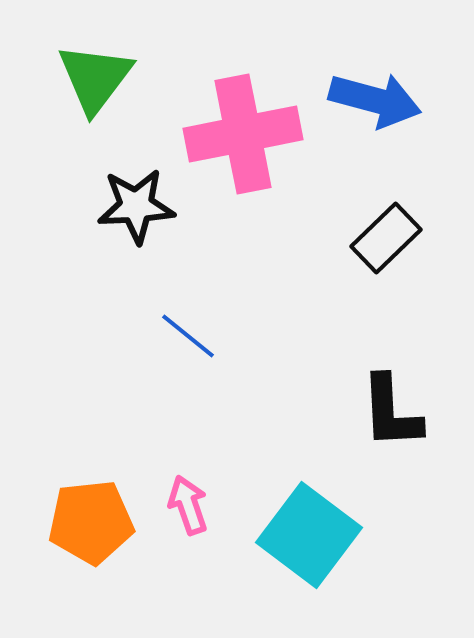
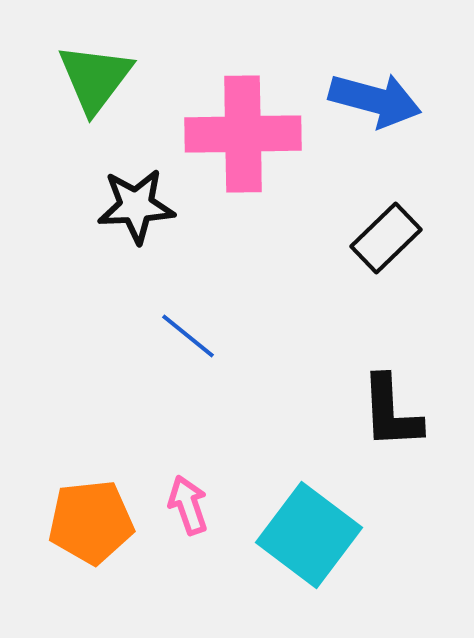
pink cross: rotated 10 degrees clockwise
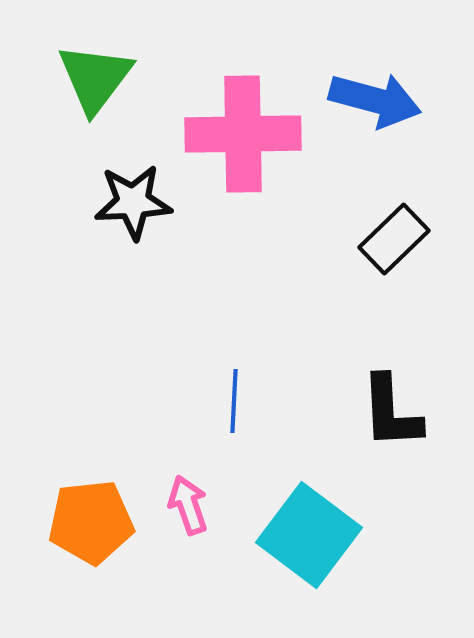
black star: moved 3 px left, 4 px up
black rectangle: moved 8 px right, 1 px down
blue line: moved 46 px right, 65 px down; rotated 54 degrees clockwise
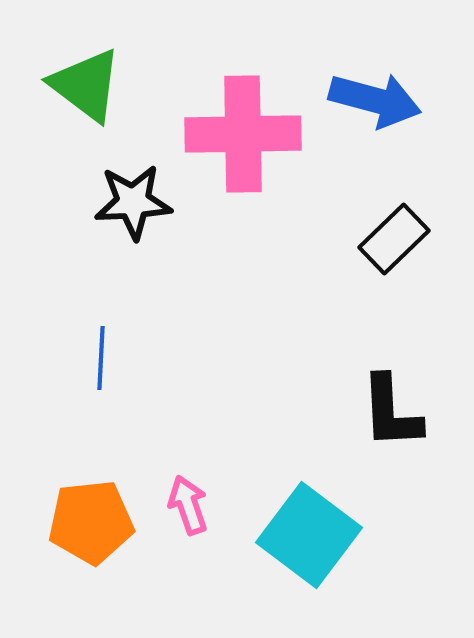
green triangle: moved 9 px left, 7 px down; rotated 30 degrees counterclockwise
blue line: moved 133 px left, 43 px up
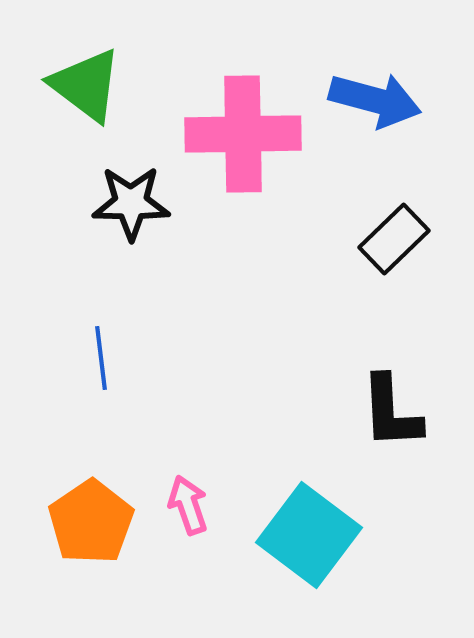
black star: moved 2 px left, 1 px down; rotated 4 degrees clockwise
blue line: rotated 10 degrees counterclockwise
orange pentagon: rotated 28 degrees counterclockwise
